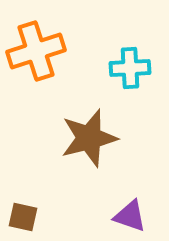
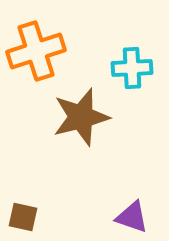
cyan cross: moved 2 px right
brown star: moved 8 px left, 21 px up
purple triangle: moved 2 px right, 1 px down
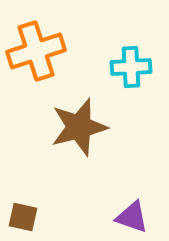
cyan cross: moved 1 px left, 1 px up
brown star: moved 2 px left, 10 px down
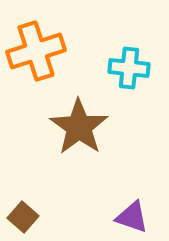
cyan cross: moved 2 px left, 1 px down; rotated 9 degrees clockwise
brown star: rotated 22 degrees counterclockwise
brown square: rotated 28 degrees clockwise
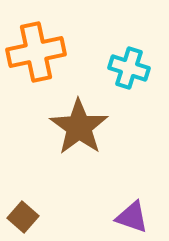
orange cross: moved 1 px down; rotated 6 degrees clockwise
cyan cross: rotated 12 degrees clockwise
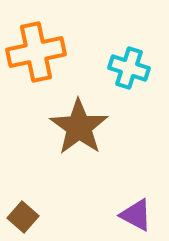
purple triangle: moved 4 px right, 2 px up; rotated 9 degrees clockwise
